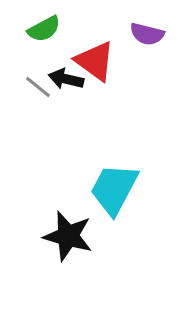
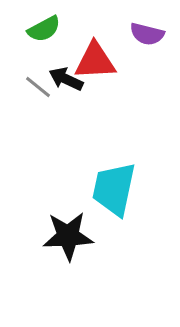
red triangle: rotated 39 degrees counterclockwise
black arrow: rotated 12 degrees clockwise
cyan trapezoid: rotated 16 degrees counterclockwise
black star: rotated 18 degrees counterclockwise
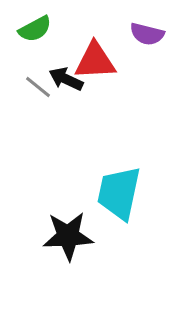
green semicircle: moved 9 px left
cyan trapezoid: moved 5 px right, 4 px down
